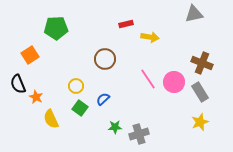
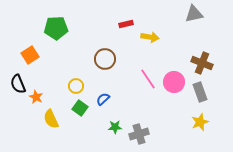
gray rectangle: rotated 12 degrees clockwise
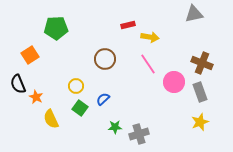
red rectangle: moved 2 px right, 1 px down
pink line: moved 15 px up
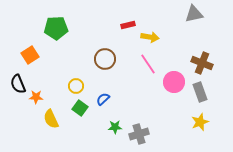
orange star: rotated 24 degrees counterclockwise
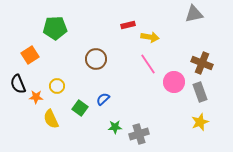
green pentagon: moved 1 px left
brown circle: moved 9 px left
yellow circle: moved 19 px left
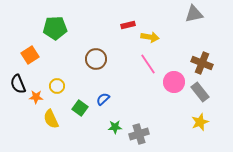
gray rectangle: rotated 18 degrees counterclockwise
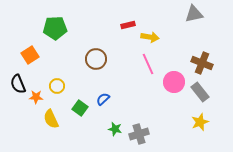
pink line: rotated 10 degrees clockwise
green star: moved 2 px down; rotated 16 degrees clockwise
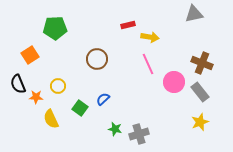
brown circle: moved 1 px right
yellow circle: moved 1 px right
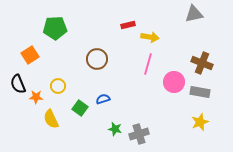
pink line: rotated 40 degrees clockwise
gray rectangle: rotated 42 degrees counterclockwise
blue semicircle: rotated 24 degrees clockwise
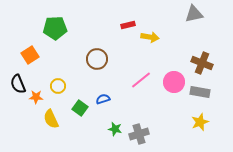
pink line: moved 7 px left, 16 px down; rotated 35 degrees clockwise
